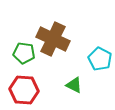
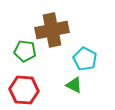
brown cross: moved 1 px left, 9 px up; rotated 36 degrees counterclockwise
green pentagon: moved 1 px right, 2 px up
cyan pentagon: moved 15 px left
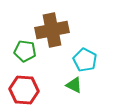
cyan pentagon: moved 1 px down
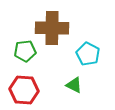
brown cross: moved 2 px up; rotated 12 degrees clockwise
green pentagon: rotated 15 degrees counterclockwise
cyan pentagon: moved 3 px right, 6 px up
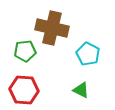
brown cross: rotated 12 degrees clockwise
green triangle: moved 7 px right, 5 px down
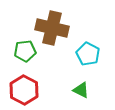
red hexagon: rotated 24 degrees clockwise
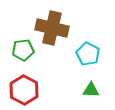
green pentagon: moved 2 px left, 1 px up
green triangle: moved 10 px right; rotated 24 degrees counterclockwise
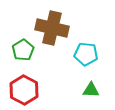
green pentagon: rotated 25 degrees counterclockwise
cyan pentagon: moved 2 px left; rotated 20 degrees counterclockwise
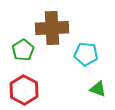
brown cross: rotated 16 degrees counterclockwise
green triangle: moved 7 px right, 1 px up; rotated 18 degrees clockwise
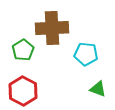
red hexagon: moved 1 px left, 1 px down
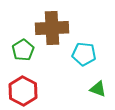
cyan pentagon: moved 2 px left
